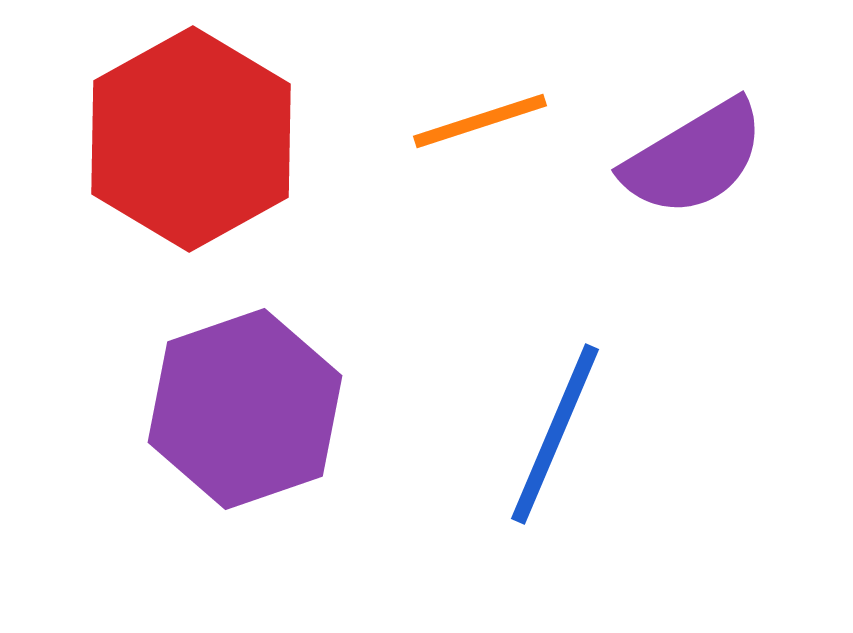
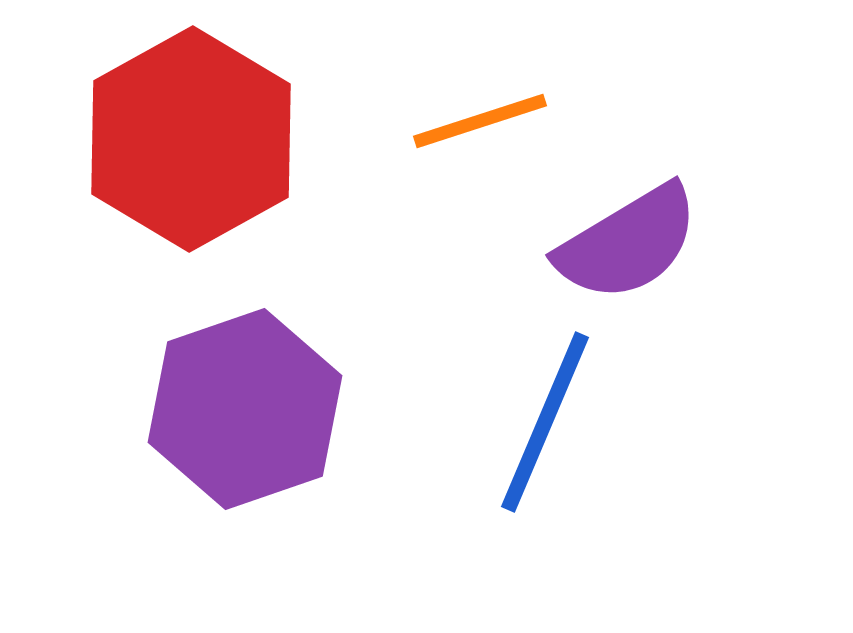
purple semicircle: moved 66 px left, 85 px down
blue line: moved 10 px left, 12 px up
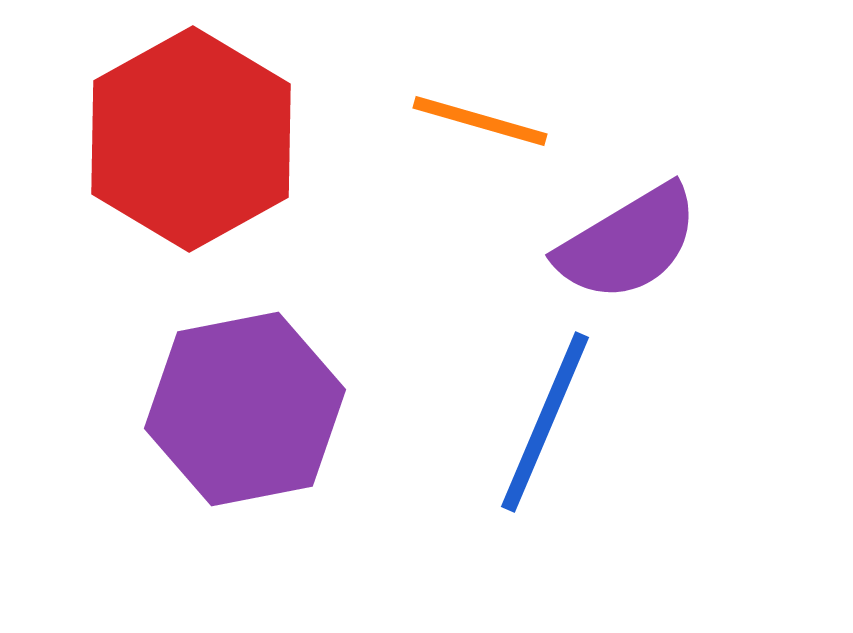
orange line: rotated 34 degrees clockwise
purple hexagon: rotated 8 degrees clockwise
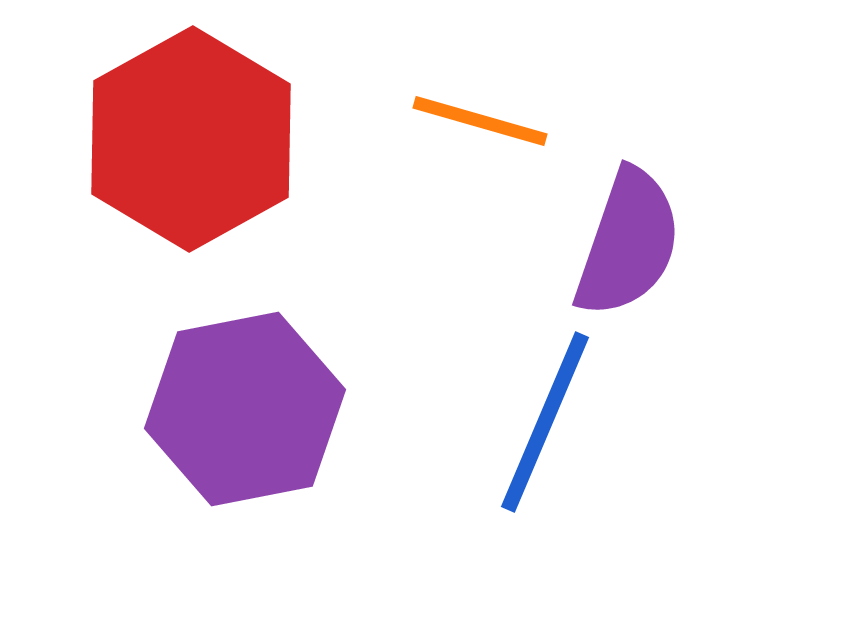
purple semicircle: rotated 40 degrees counterclockwise
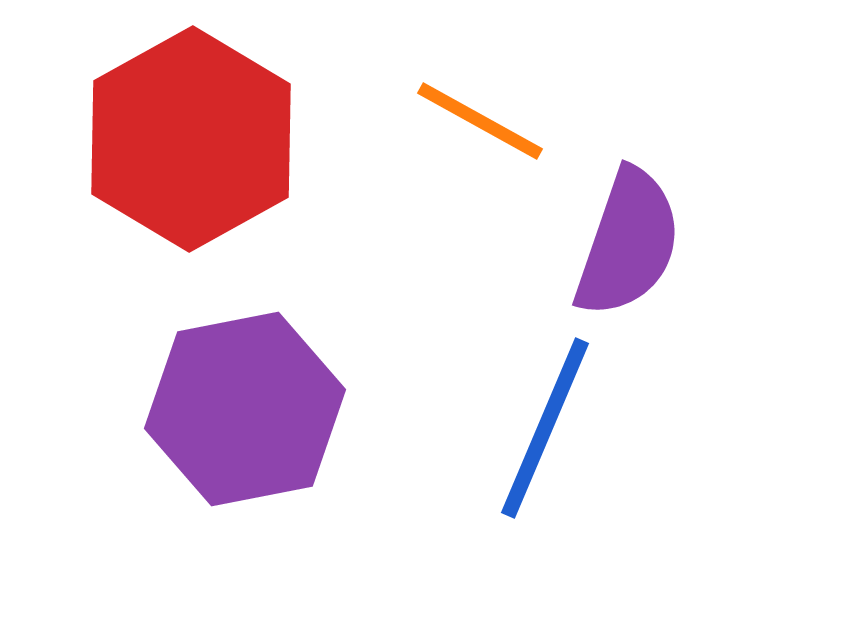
orange line: rotated 13 degrees clockwise
blue line: moved 6 px down
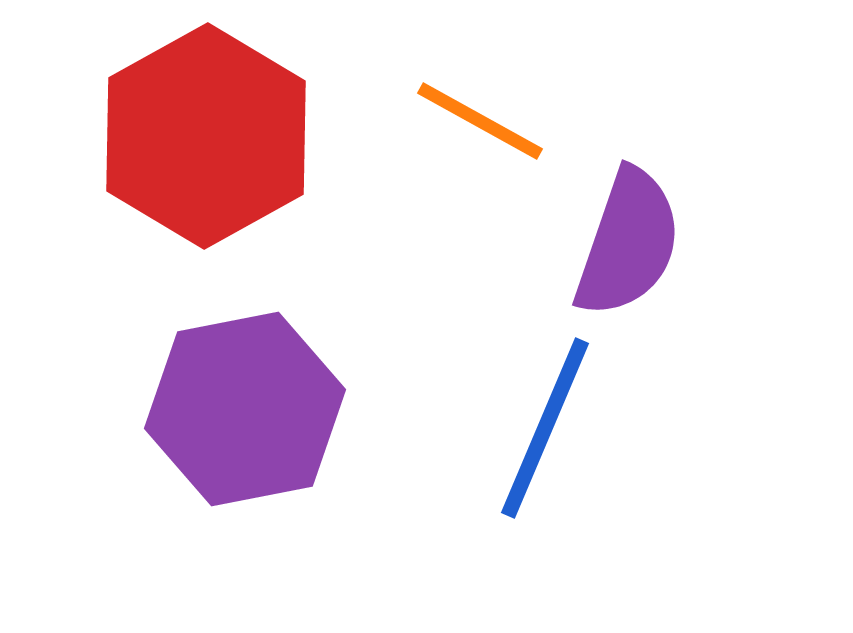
red hexagon: moved 15 px right, 3 px up
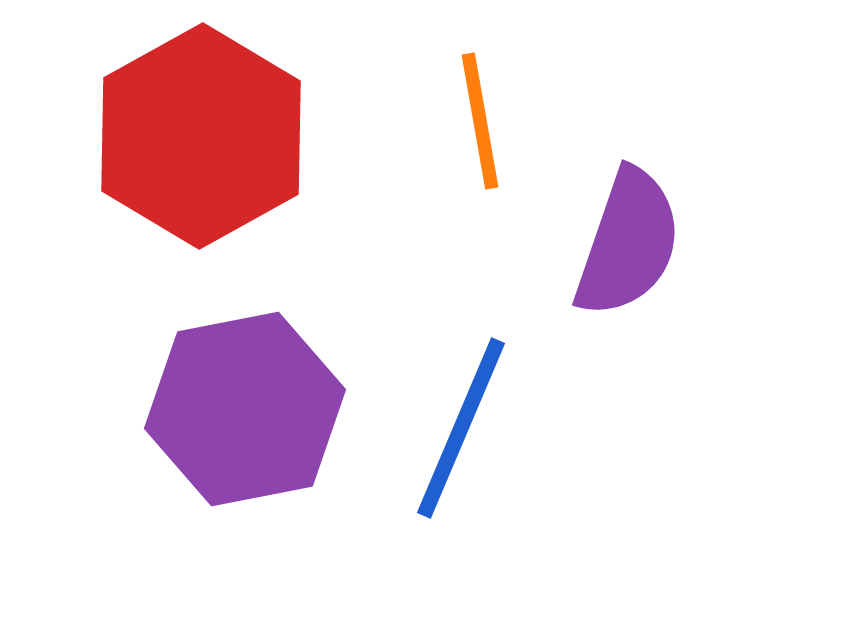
orange line: rotated 51 degrees clockwise
red hexagon: moved 5 px left
blue line: moved 84 px left
